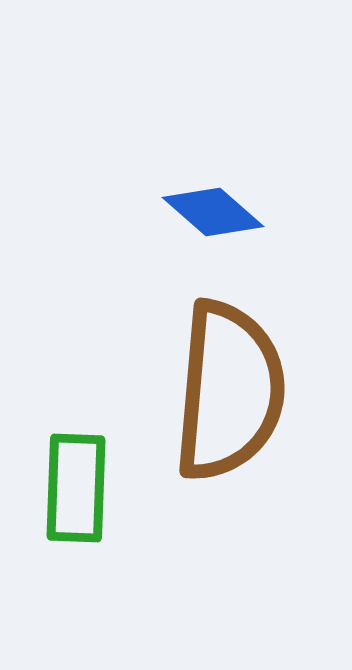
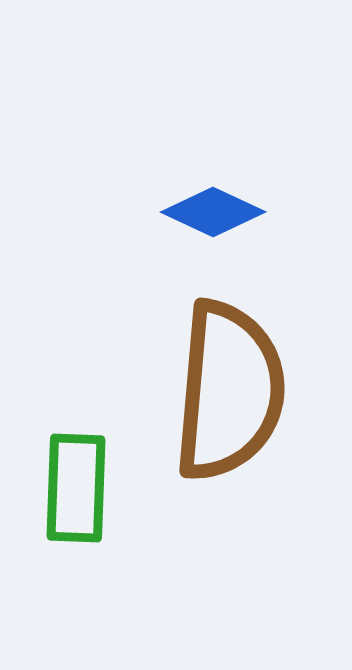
blue diamond: rotated 16 degrees counterclockwise
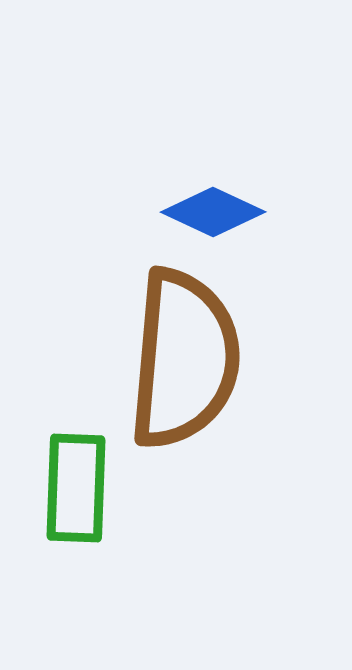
brown semicircle: moved 45 px left, 32 px up
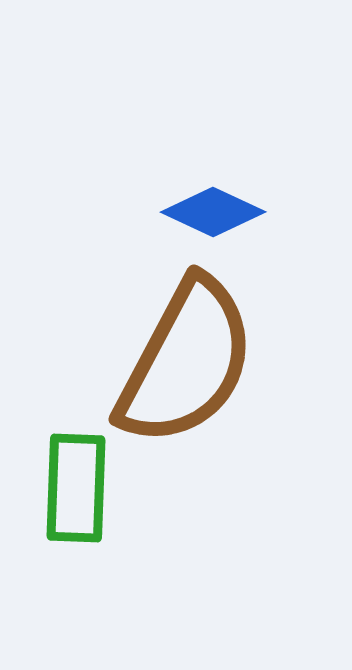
brown semicircle: moved 2 px right, 3 px down; rotated 23 degrees clockwise
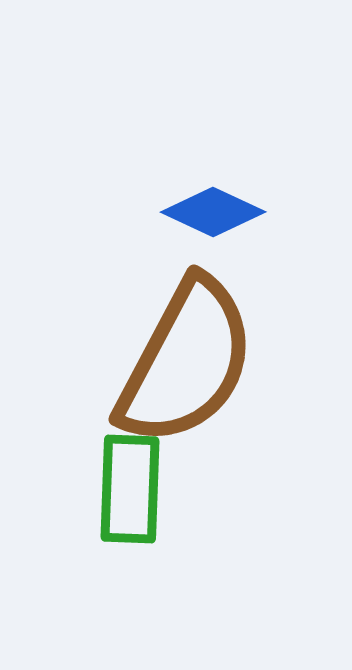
green rectangle: moved 54 px right, 1 px down
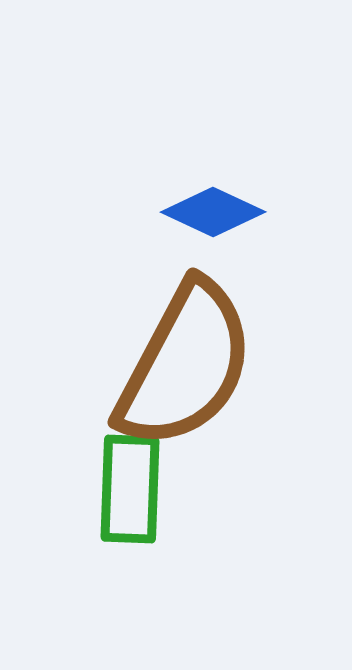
brown semicircle: moved 1 px left, 3 px down
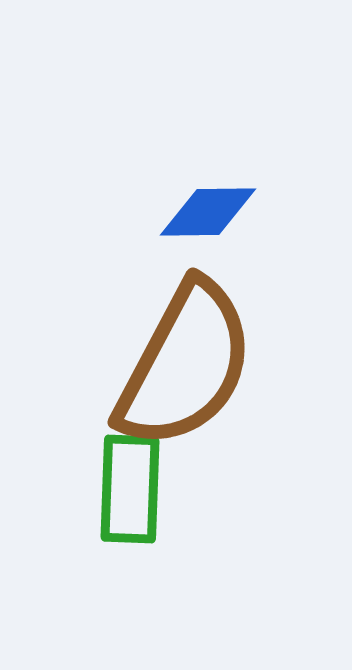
blue diamond: moved 5 px left; rotated 26 degrees counterclockwise
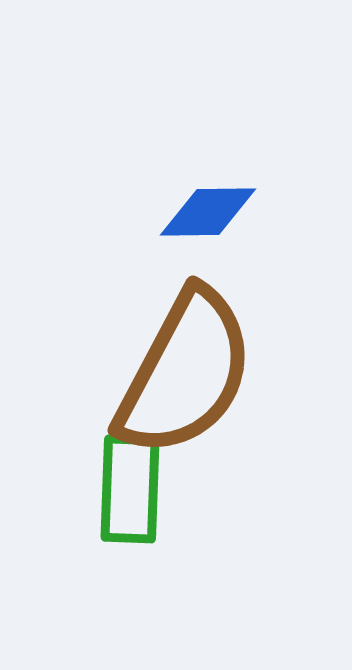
brown semicircle: moved 8 px down
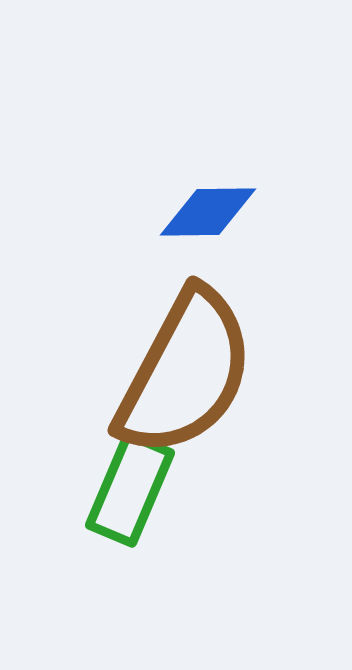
green rectangle: rotated 21 degrees clockwise
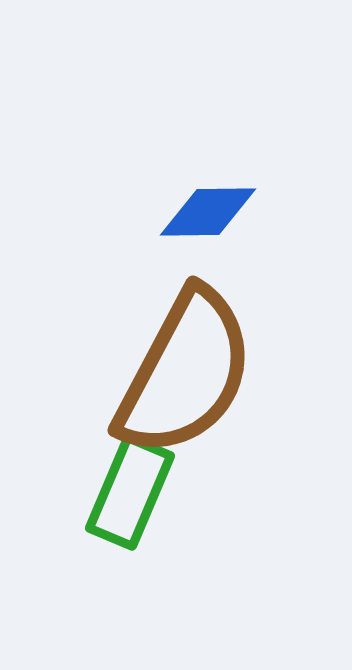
green rectangle: moved 3 px down
